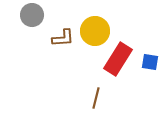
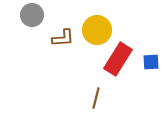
yellow circle: moved 2 px right, 1 px up
blue square: moved 1 px right; rotated 12 degrees counterclockwise
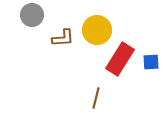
red rectangle: moved 2 px right
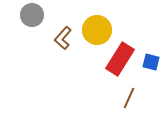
brown L-shape: rotated 135 degrees clockwise
blue square: rotated 18 degrees clockwise
brown line: moved 33 px right; rotated 10 degrees clockwise
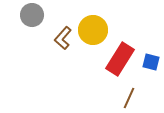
yellow circle: moved 4 px left
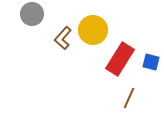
gray circle: moved 1 px up
